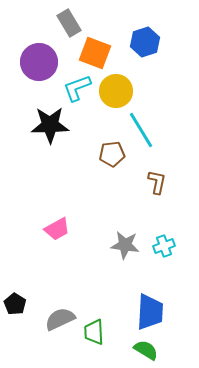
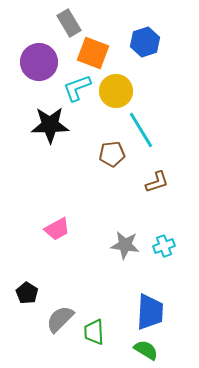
orange square: moved 2 px left
brown L-shape: rotated 60 degrees clockwise
black pentagon: moved 12 px right, 11 px up
gray semicircle: rotated 20 degrees counterclockwise
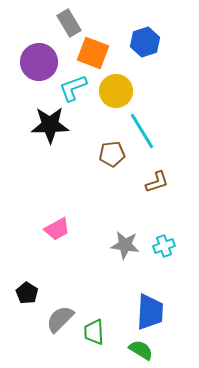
cyan L-shape: moved 4 px left
cyan line: moved 1 px right, 1 px down
green semicircle: moved 5 px left
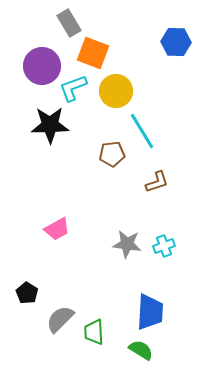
blue hexagon: moved 31 px right; rotated 20 degrees clockwise
purple circle: moved 3 px right, 4 px down
gray star: moved 2 px right, 1 px up
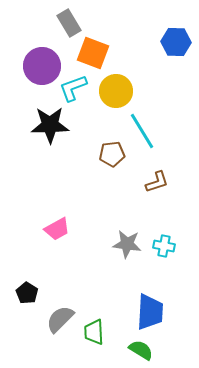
cyan cross: rotated 30 degrees clockwise
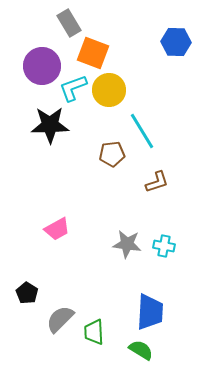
yellow circle: moved 7 px left, 1 px up
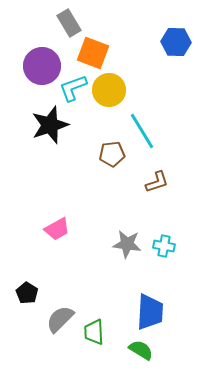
black star: rotated 18 degrees counterclockwise
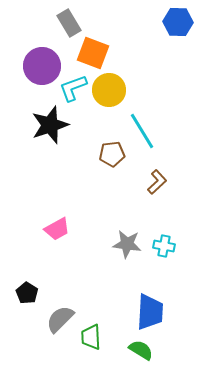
blue hexagon: moved 2 px right, 20 px up
brown L-shape: rotated 25 degrees counterclockwise
green trapezoid: moved 3 px left, 5 px down
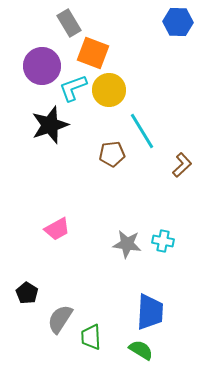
brown L-shape: moved 25 px right, 17 px up
cyan cross: moved 1 px left, 5 px up
gray semicircle: rotated 12 degrees counterclockwise
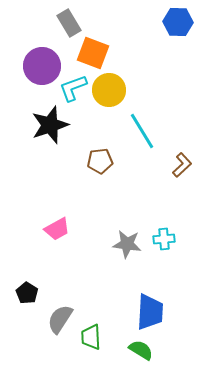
brown pentagon: moved 12 px left, 7 px down
cyan cross: moved 1 px right, 2 px up; rotated 15 degrees counterclockwise
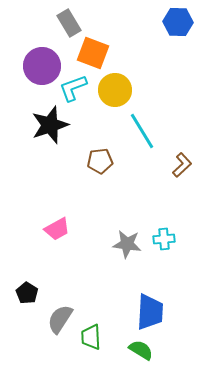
yellow circle: moved 6 px right
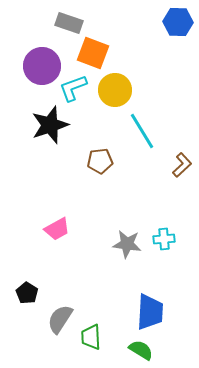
gray rectangle: rotated 40 degrees counterclockwise
